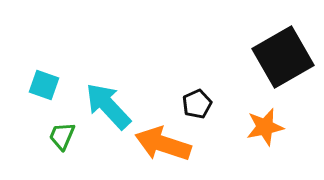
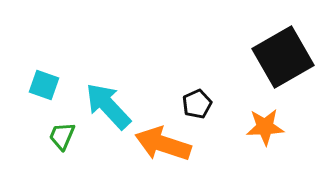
orange star: rotated 9 degrees clockwise
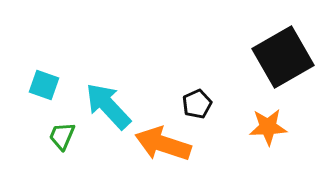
orange star: moved 3 px right
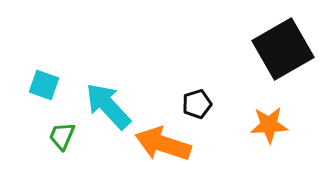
black square: moved 8 px up
black pentagon: rotated 8 degrees clockwise
orange star: moved 1 px right, 2 px up
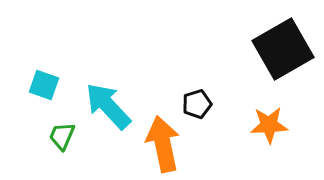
orange arrow: rotated 60 degrees clockwise
